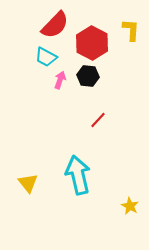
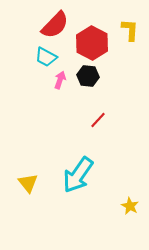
yellow L-shape: moved 1 px left
cyan arrow: rotated 132 degrees counterclockwise
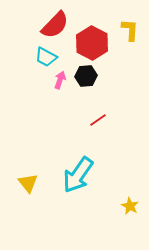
black hexagon: moved 2 px left; rotated 10 degrees counterclockwise
red line: rotated 12 degrees clockwise
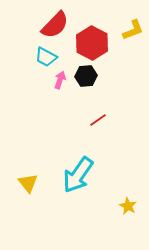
yellow L-shape: moved 3 px right; rotated 65 degrees clockwise
yellow star: moved 2 px left
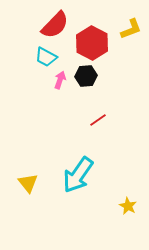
yellow L-shape: moved 2 px left, 1 px up
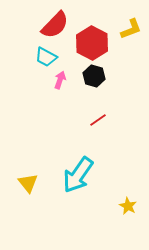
black hexagon: moved 8 px right; rotated 20 degrees clockwise
